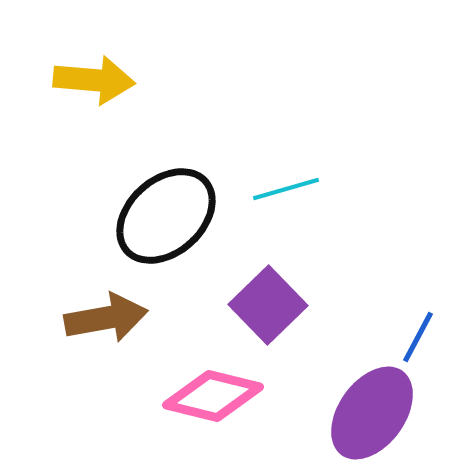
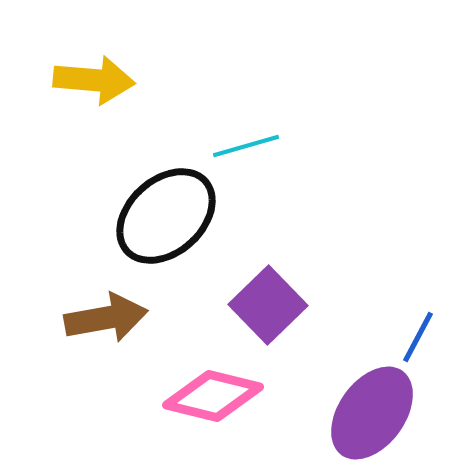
cyan line: moved 40 px left, 43 px up
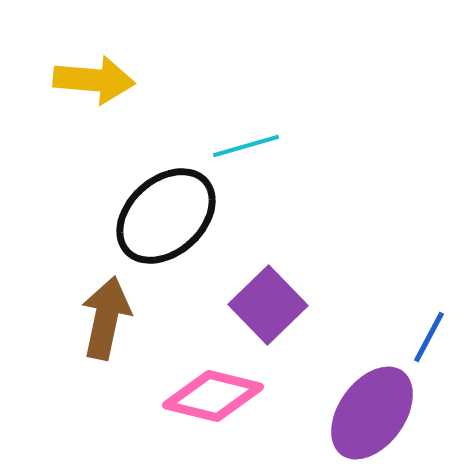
brown arrow: rotated 68 degrees counterclockwise
blue line: moved 11 px right
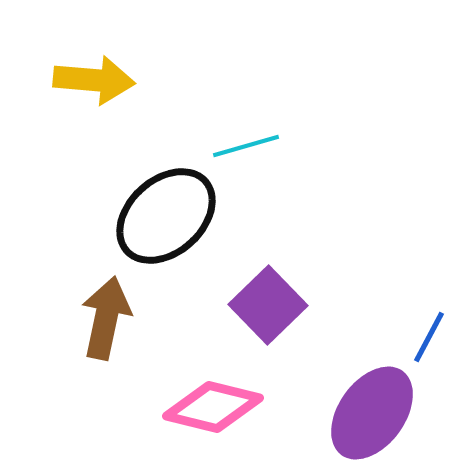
pink diamond: moved 11 px down
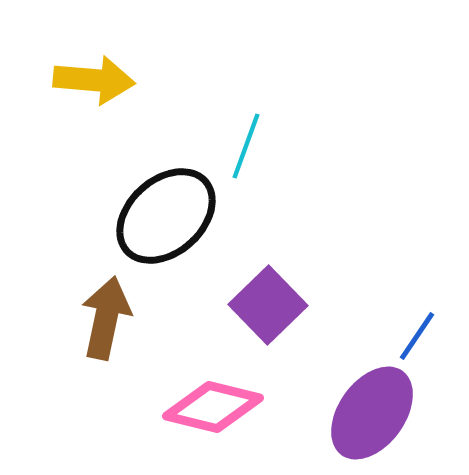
cyan line: rotated 54 degrees counterclockwise
blue line: moved 12 px left, 1 px up; rotated 6 degrees clockwise
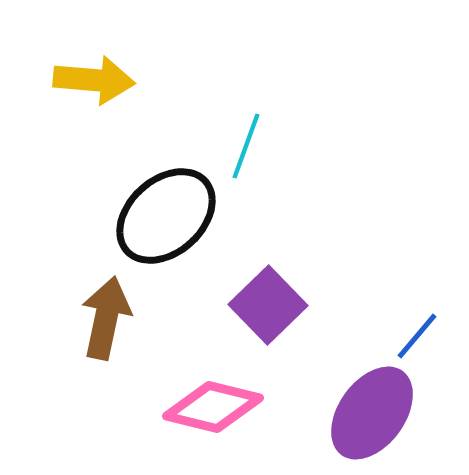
blue line: rotated 6 degrees clockwise
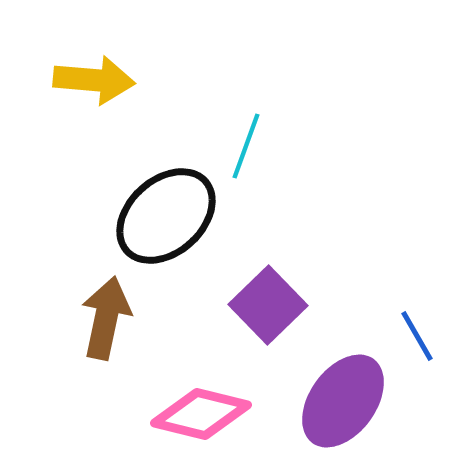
blue line: rotated 70 degrees counterclockwise
pink diamond: moved 12 px left, 7 px down
purple ellipse: moved 29 px left, 12 px up
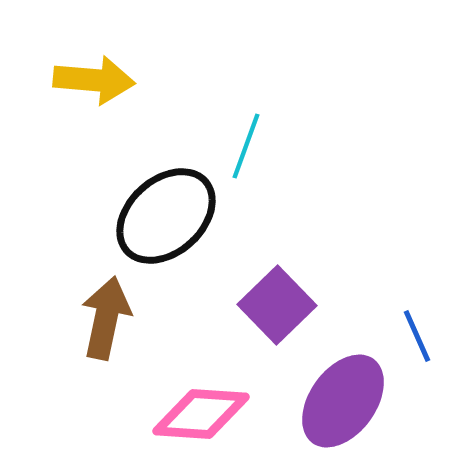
purple square: moved 9 px right
blue line: rotated 6 degrees clockwise
pink diamond: rotated 10 degrees counterclockwise
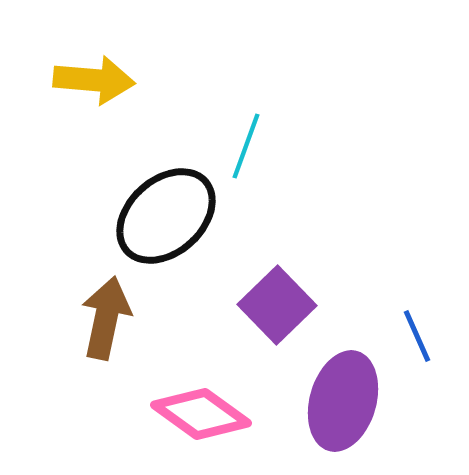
purple ellipse: rotated 20 degrees counterclockwise
pink diamond: rotated 32 degrees clockwise
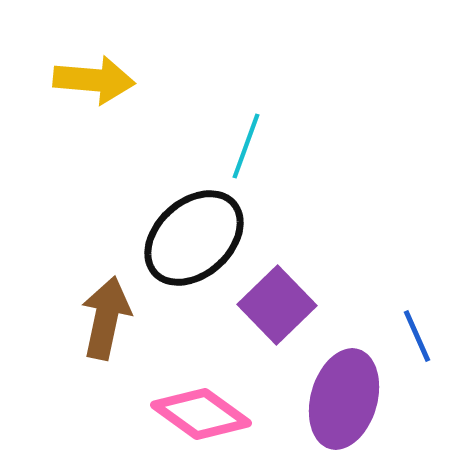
black ellipse: moved 28 px right, 22 px down
purple ellipse: moved 1 px right, 2 px up
